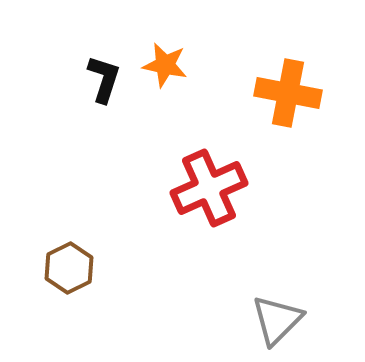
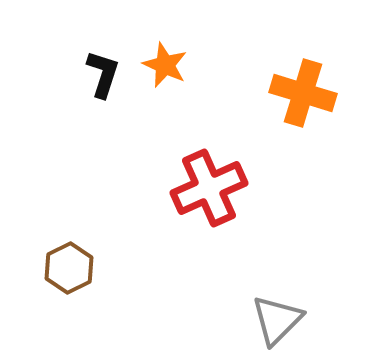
orange star: rotated 12 degrees clockwise
black L-shape: moved 1 px left, 5 px up
orange cross: moved 15 px right; rotated 6 degrees clockwise
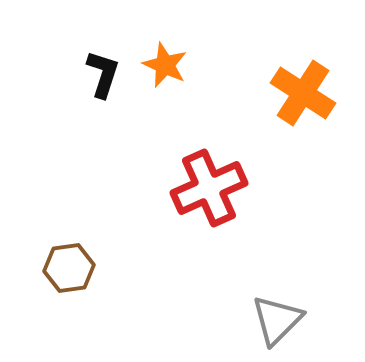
orange cross: rotated 16 degrees clockwise
brown hexagon: rotated 18 degrees clockwise
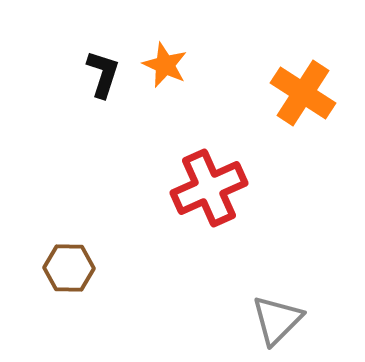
brown hexagon: rotated 9 degrees clockwise
